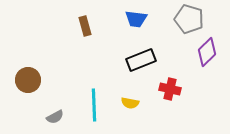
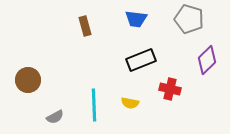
purple diamond: moved 8 px down
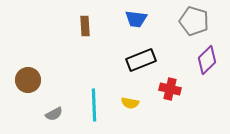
gray pentagon: moved 5 px right, 2 px down
brown rectangle: rotated 12 degrees clockwise
gray semicircle: moved 1 px left, 3 px up
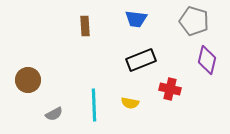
purple diamond: rotated 32 degrees counterclockwise
